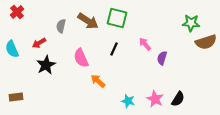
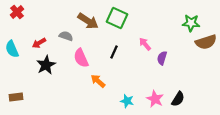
green square: rotated 10 degrees clockwise
gray semicircle: moved 5 px right, 10 px down; rotated 96 degrees clockwise
black line: moved 3 px down
cyan star: moved 1 px left
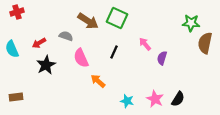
red cross: rotated 24 degrees clockwise
brown semicircle: moved 1 px left, 1 px down; rotated 120 degrees clockwise
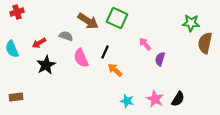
black line: moved 9 px left
purple semicircle: moved 2 px left, 1 px down
orange arrow: moved 17 px right, 11 px up
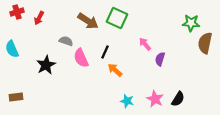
gray semicircle: moved 5 px down
red arrow: moved 25 px up; rotated 32 degrees counterclockwise
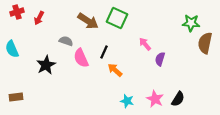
black line: moved 1 px left
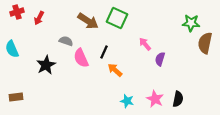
black semicircle: rotated 21 degrees counterclockwise
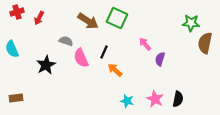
brown rectangle: moved 1 px down
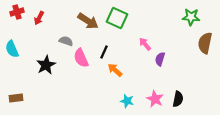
green star: moved 6 px up
